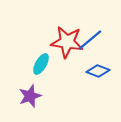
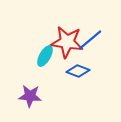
cyan ellipse: moved 4 px right, 8 px up
blue diamond: moved 20 px left
purple star: rotated 25 degrees clockwise
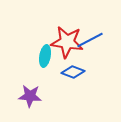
blue line: rotated 12 degrees clockwise
cyan ellipse: rotated 20 degrees counterclockwise
blue diamond: moved 5 px left, 1 px down
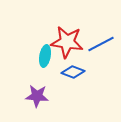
blue line: moved 11 px right, 4 px down
purple star: moved 7 px right
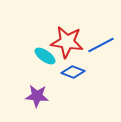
blue line: moved 1 px down
cyan ellipse: rotated 65 degrees counterclockwise
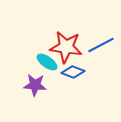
red star: moved 1 px left, 5 px down
cyan ellipse: moved 2 px right, 6 px down
purple star: moved 2 px left, 11 px up
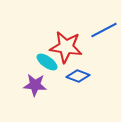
blue line: moved 3 px right, 15 px up
blue diamond: moved 5 px right, 4 px down
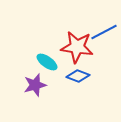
blue line: moved 2 px down
red star: moved 11 px right
purple star: rotated 20 degrees counterclockwise
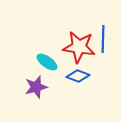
blue line: moved 1 px left, 7 px down; rotated 60 degrees counterclockwise
red star: moved 2 px right
purple star: moved 1 px right, 2 px down
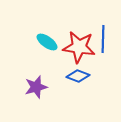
cyan ellipse: moved 20 px up
